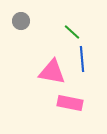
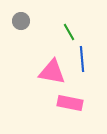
green line: moved 3 px left; rotated 18 degrees clockwise
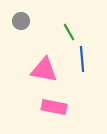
pink triangle: moved 8 px left, 2 px up
pink rectangle: moved 16 px left, 4 px down
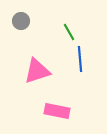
blue line: moved 2 px left
pink triangle: moved 7 px left, 1 px down; rotated 28 degrees counterclockwise
pink rectangle: moved 3 px right, 4 px down
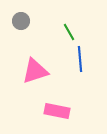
pink triangle: moved 2 px left
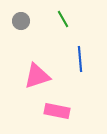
green line: moved 6 px left, 13 px up
pink triangle: moved 2 px right, 5 px down
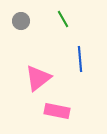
pink triangle: moved 1 px right, 2 px down; rotated 20 degrees counterclockwise
